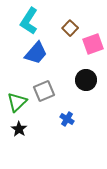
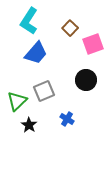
green triangle: moved 1 px up
black star: moved 10 px right, 4 px up
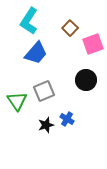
green triangle: rotated 20 degrees counterclockwise
black star: moved 17 px right; rotated 21 degrees clockwise
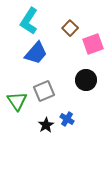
black star: rotated 14 degrees counterclockwise
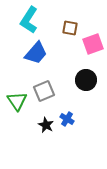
cyan L-shape: moved 1 px up
brown square: rotated 35 degrees counterclockwise
black star: rotated 14 degrees counterclockwise
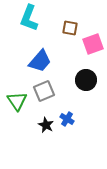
cyan L-shape: moved 2 px up; rotated 12 degrees counterclockwise
blue trapezoid: moved 4 px right, 8 px down
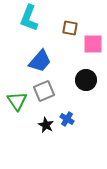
pink square: rotated 20 degrees clockwise
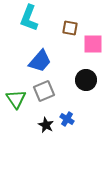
green triangle: moved 1 px left, 2 px up
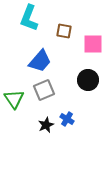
brown square: moved 6 px left, 3 px down
black circle: moved 2 px right
gray square: moved 1 px up
green triangle: moved 2 px left
black star: rotated 21 degrees clockwise
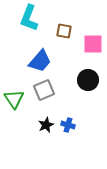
blue cross: moved 1 px right, 6 px down; rotated 16 degrees counterclockwise
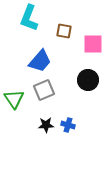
black star: rotated 21 degrees clockwise
